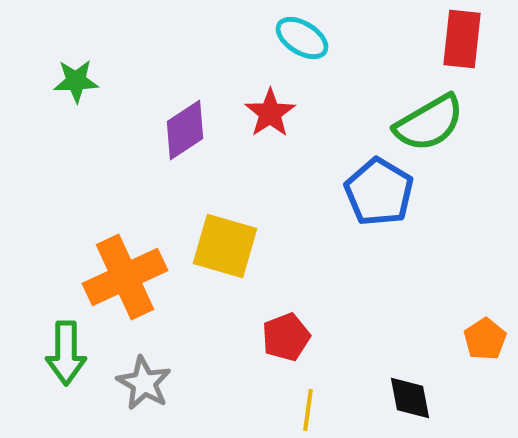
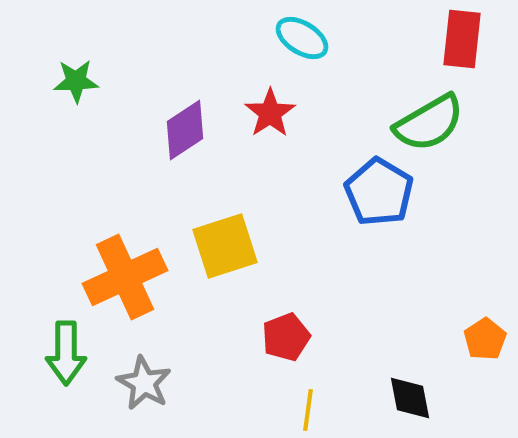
yellow square: rotated 34 degrees counterclockwise
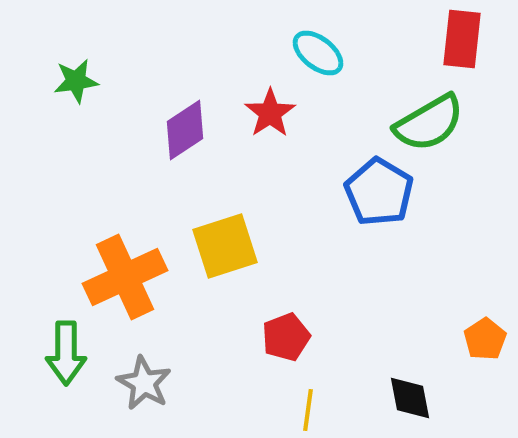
cyan ellipse: moved 16 px right, 15 px down; rotated 6 degrees clockwise
green star: rotated 6 degrees counterclockwise
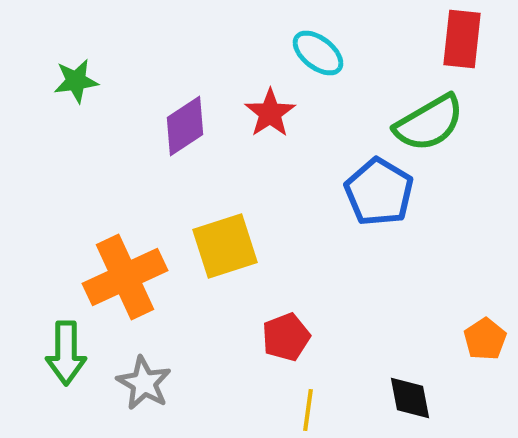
purple diamond: moved 4 px up
